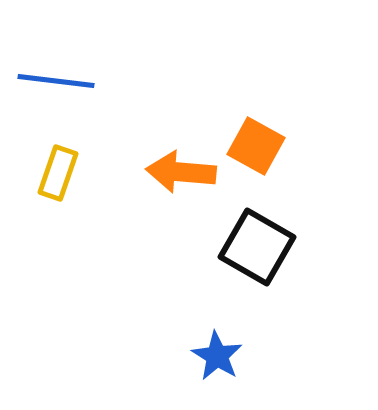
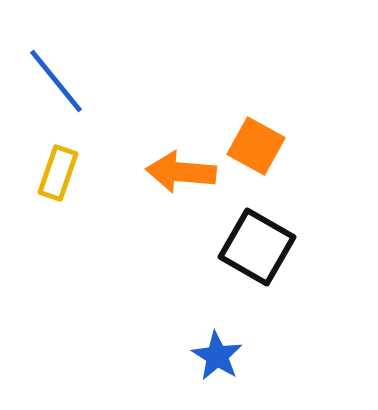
blue line: rotated 44 degrees clockwise
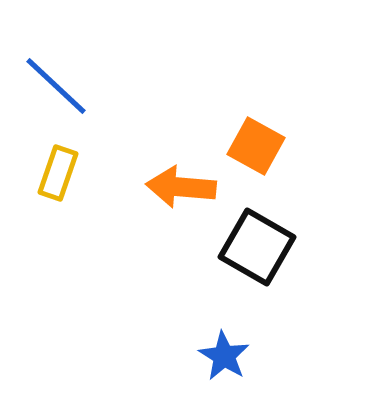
blue line: moved 5 px down; rotated 8 degrees counterclockwise
orange arrow: moved 15 px down
blue star: moved 7 px right
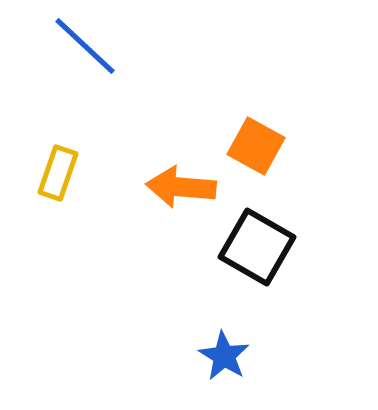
blue line: moved 29 px right, 40 px up
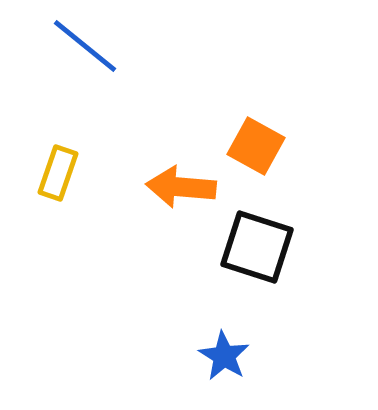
blue line: rotated 4 degrees counterclockwise
black square: rotated 12 degrees counterclockwise
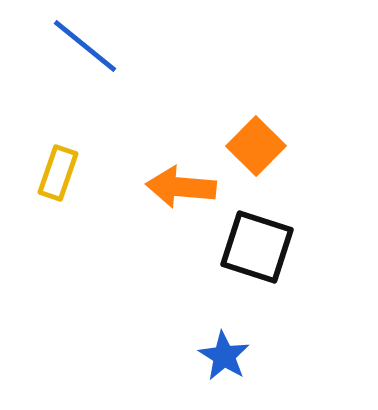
orange square: rotated 16 degrees clockwise
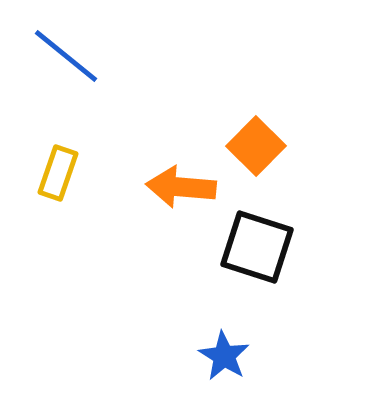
blue line: moved 19 px left, 10 px down
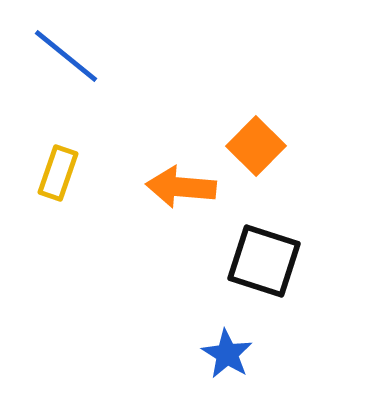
black square: moved 7 px right, 14 px down
blue star: moved 3 px right, 2 px up
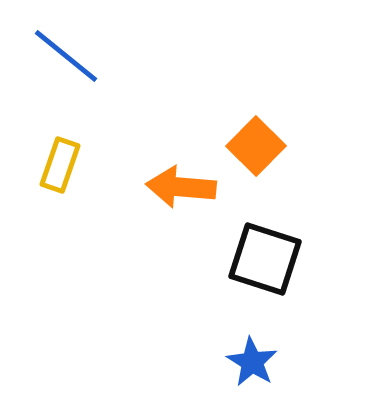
yellow rectangle: moved 2 px right, 8 px up
black square: moved 1 px right, 2 px up
blue star: moved 25 px right, 8 px down
